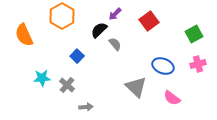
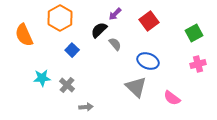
orange hexagon: moved 2 px left, 2 px down
green square: moved 1 px up
blue square: moved 5 px left, 6 px up
blue ellipse: moved 15 px left, 5 px up
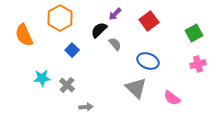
gray triangle: moved 1 px down
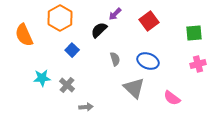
green square: rotated 24 degrees clockwise
gray semicircle: moved 15 px down; rotated 24 degrees clockwise
gray triangle: moved 2 px left
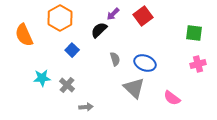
purple arrow: moved 2 px left
red square: moved 6 px left, 5 px up
green square: rotated 12 degrees clockwise
blue ellipse: moved 3 px left, 2 px down
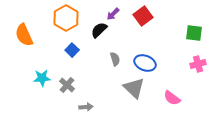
orange hexagon: moved 6 px right
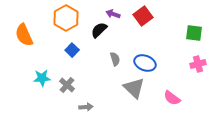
purple arrow: rotated 64 degrees clockwise
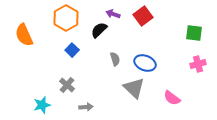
cyan star: moved 27 px down; rotated 12 degrees counterclockwise
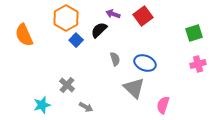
green square: rotated 24 degrees counterclockwise
blue square: moved 4 px right, 10 px up
pink semicircle: moved 9 px left, 7 px down; rotated 72 degrees clockwise
gray arrow: rotated 32 degrees clockwise
